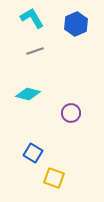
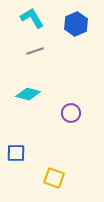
blue square: moved 17 px left; rotated 30 degrees counterclockwise
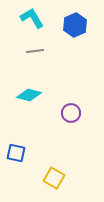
blue hexagon: moved 1 px left, 1 px down
gray line: rotated 12 degrees clockwise
cyan diamond: moved 1 px right, 1 px down
blue square: rotated 12 degrees clockwise
yellow square: rotated 10 degrees clockwise
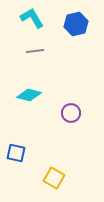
blue hexagon: moved 1 px right, 1 px up; rotated 10 degrees clockwise
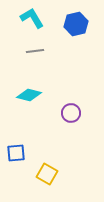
blue square: rotated 18 degrees counterclockwise
yellow square: moved 7 px left, 4 px up
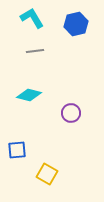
blue square: moved 1 px right, 3 px up
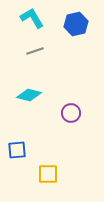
gray line: rotated 12 degrees counterclockwise
yellow square: moved 1 px right; rotated 30 degrees counterclockwise
